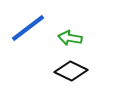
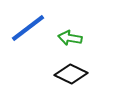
black diamond: moved 3 px down
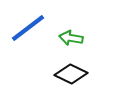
green arrow: moved 1 px right
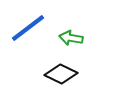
black diamond: moved 10 px left
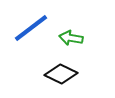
blue line: moved 3 px right
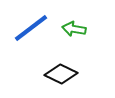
green arrow: moved 3 px right, 9 px up
